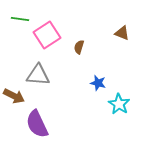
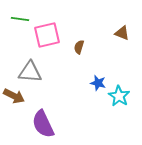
pink square: rotated 20 degrees clockwise
gray triangle: moved 8 px left, 3 px up
cyan star: moved 8 px up
purple semicircle: moved 6 px right
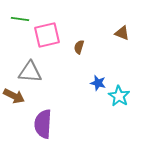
purple semicircle: rotated 28 degrees clockwise
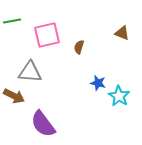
green line: moved 8 px left, 2 px down; rotated 18 degrees counterclockwise
purple semicircle: rotated 40 degrees counterclockwise
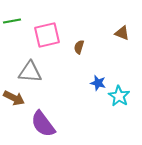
brown arrow: moved 2 px down
